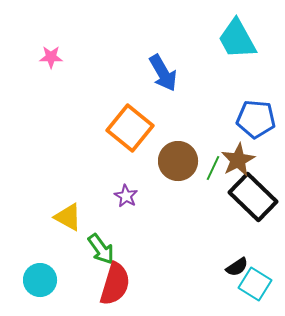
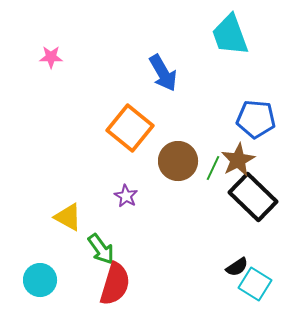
cyan trapezoid: moved 7 px left, 4 px up; rotated 9 degrees clockwise
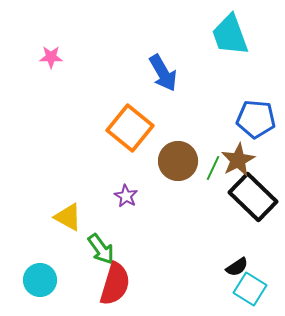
cyan square: moved 5 px left, 5 px down
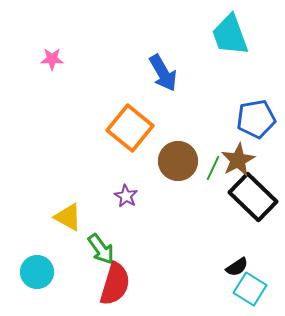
pink star: moved 1 px right, 2 px down
blue pentagon: rotated 15 degrees counterclockwise
cyan circle: moved 3 px left, 8 px up
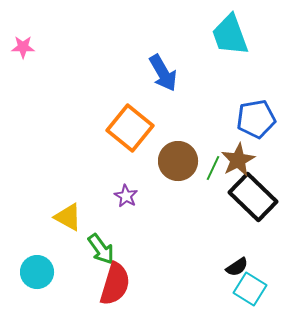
pink star: moved 29 px left, 12 px up
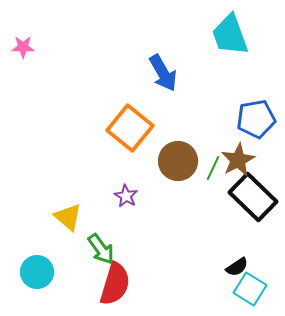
yellow triangle: rotated 12 degrees clockwise
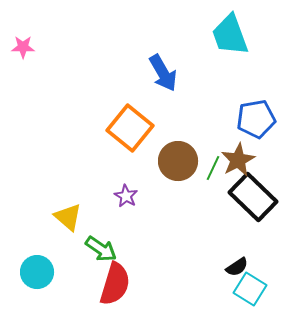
green arrow: rotated 20 degrees counterclockwise
